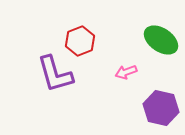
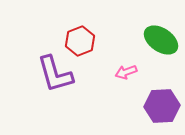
purple hexagon: moved 1 px right, 2 px up; rotated 16 degrees counterclockwise
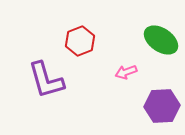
purple L-shape: moved 9 px left, 6 px down
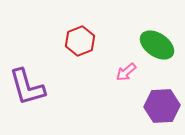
green ellipse: moved 4 px left, 5 px down
pink arrow: rotated 20 degrees counterclockwise
purple L-shape: moved 19 px left, 7 px down
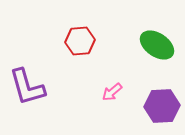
red hexagon: rotated 16 degrees clockwise
pink arrow: moved 14 px left, 20 px down
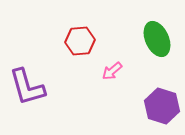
green ellipse: moved 6 px up; rotated 32 degrees clockwise
pink arrow: moved 21 px up
purple hexagon: rotated 20 degrees clockwise
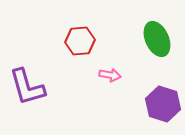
pink arrow: moved 2 px left, 4 px down; rotated 130 degrees counterclockwise
purple hexagon: moved 1 px right, 2 px up
